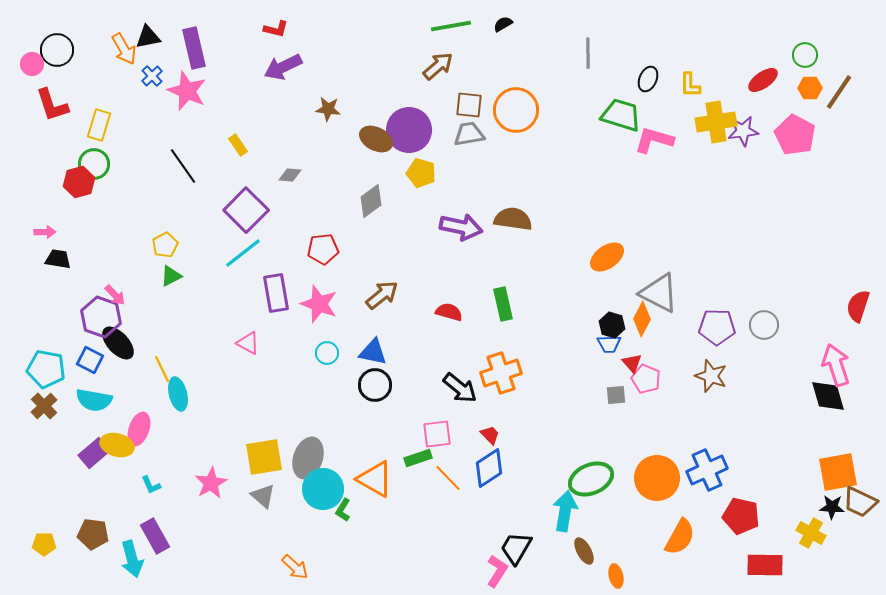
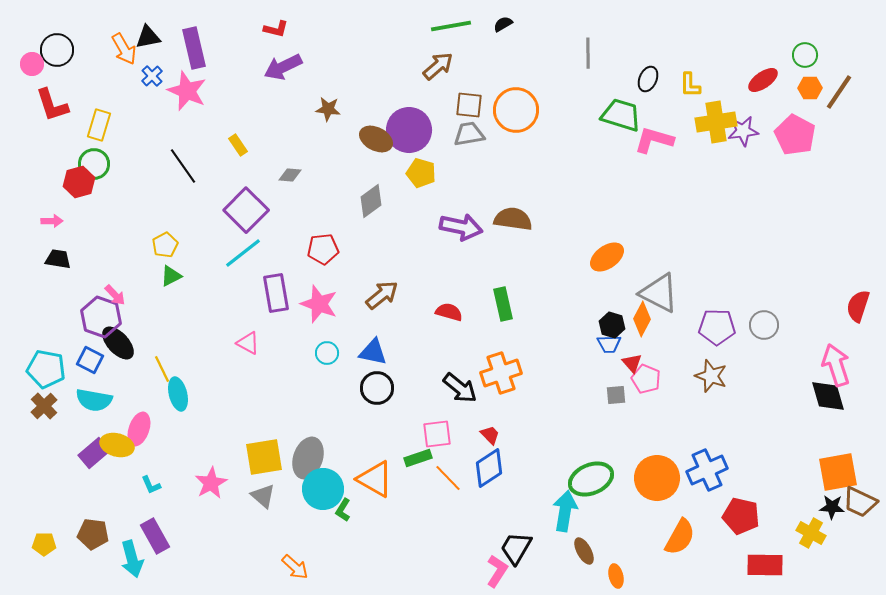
pink arrow at (45, 232): moved 7 px right, 11 px up
black circle at (375, 385): moved 2 px right, 3 px down
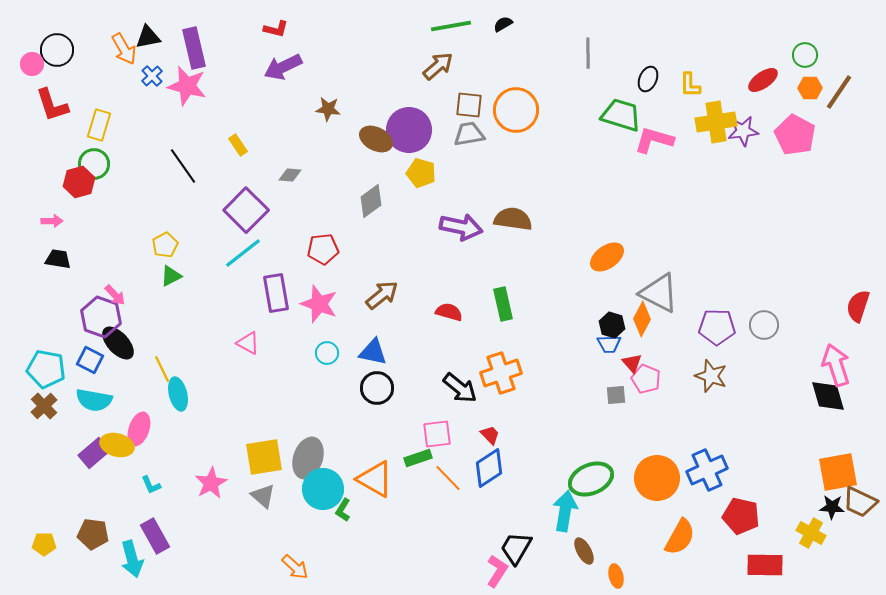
pink star at (187, 91): moved 5 px up; rotated 9 degrees counterclockwise
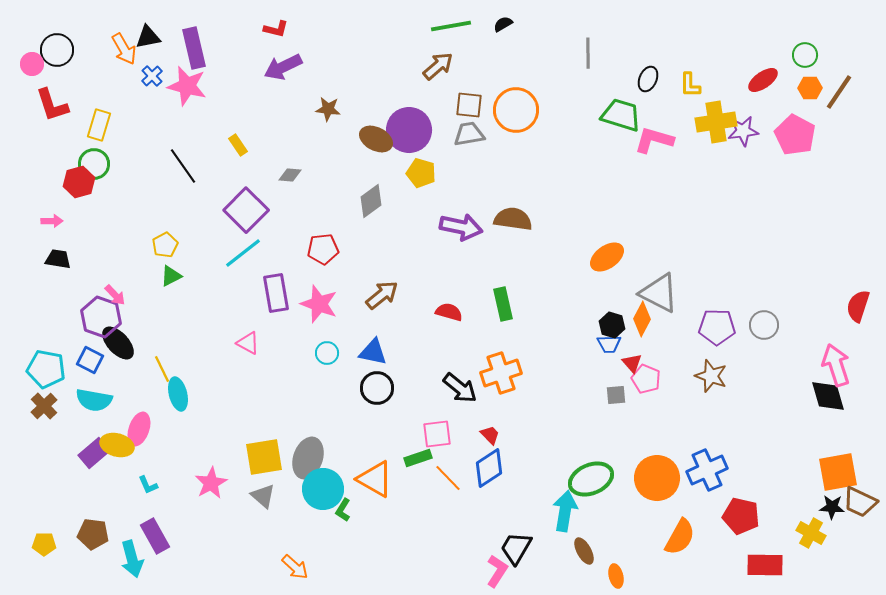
cyan L-shape at (151, 485): moved 3 px left
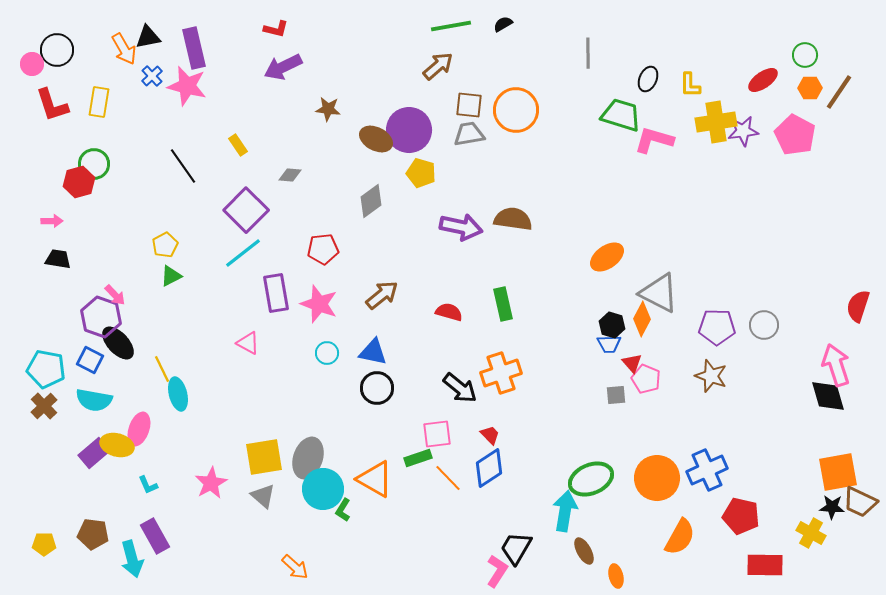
yellow rectangle at (99, 125): moved 23 px up; rotated 8 degrees counterclockwise
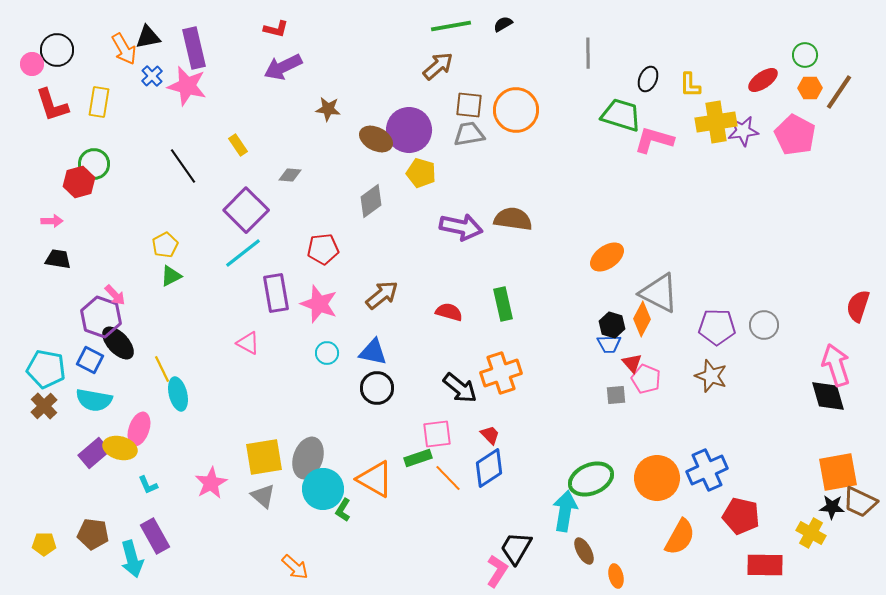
yellow ellipse at (117, 445): moved 3 px right, 3 px down
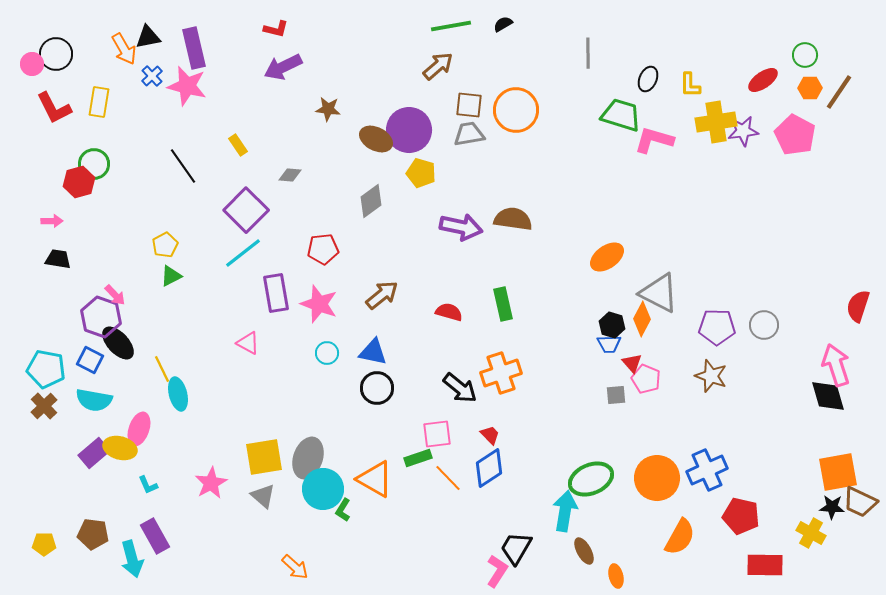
black circle at (57, 50): moved 1 px left, 4 px down
red L-shape at (52, 105): moved 2 px right, 3 px down; rotated 9 degrees counterclockwise
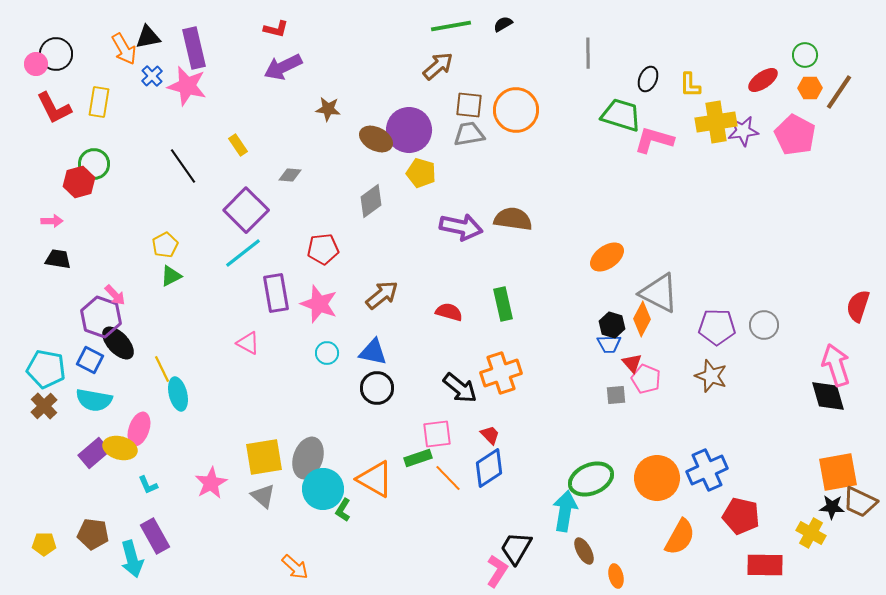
pink circle at (32, 64): moved 4 px right
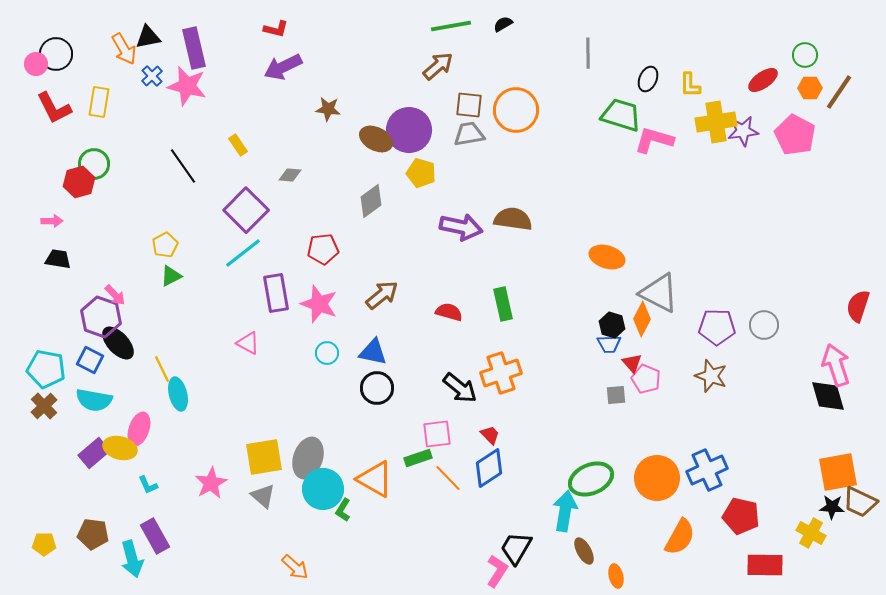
orange ellipse at (607, 257): rotated 52 degrees clockwise
